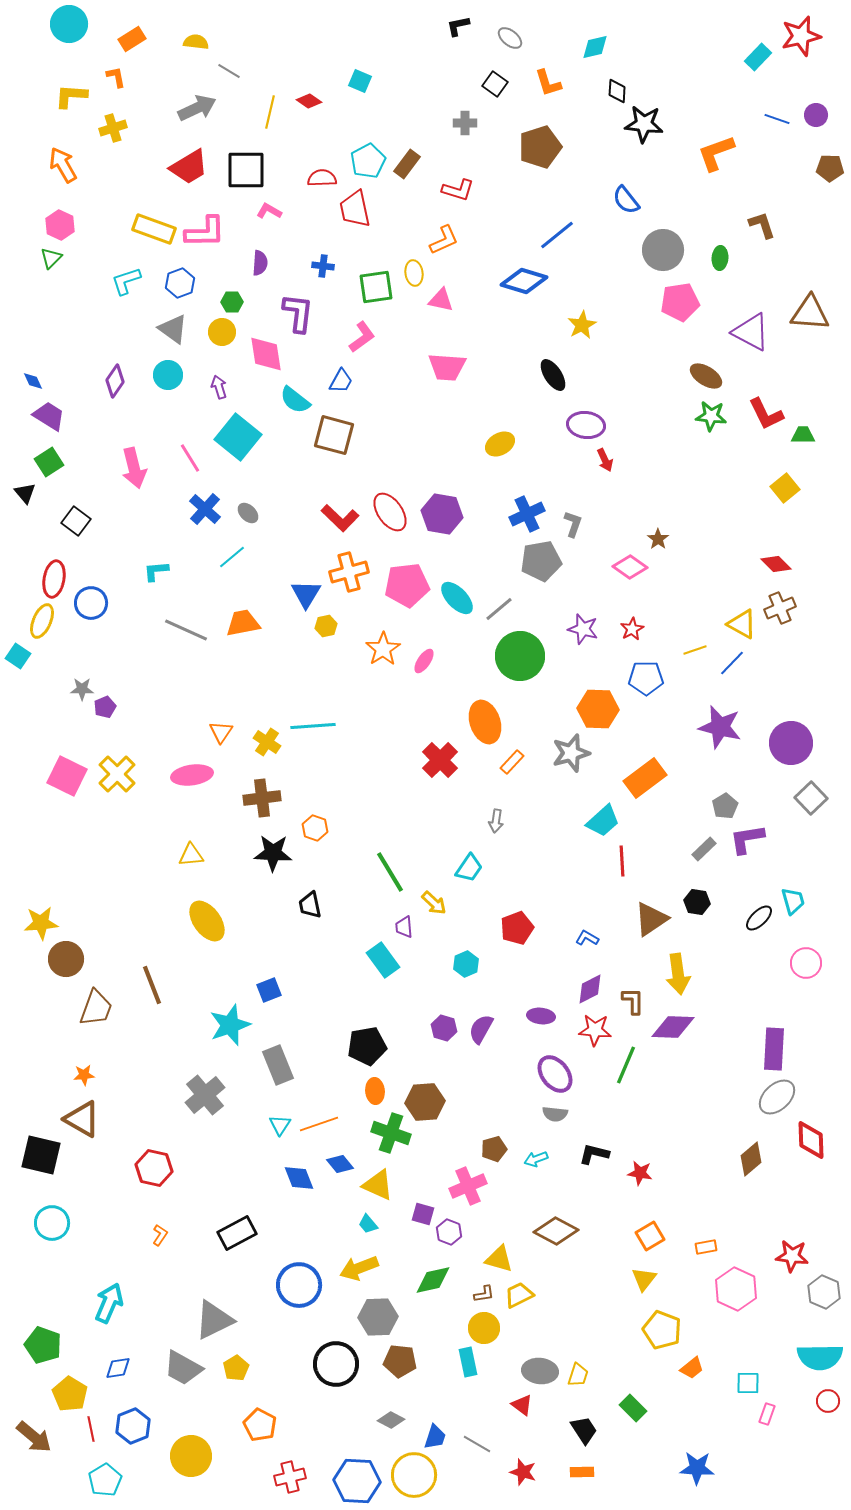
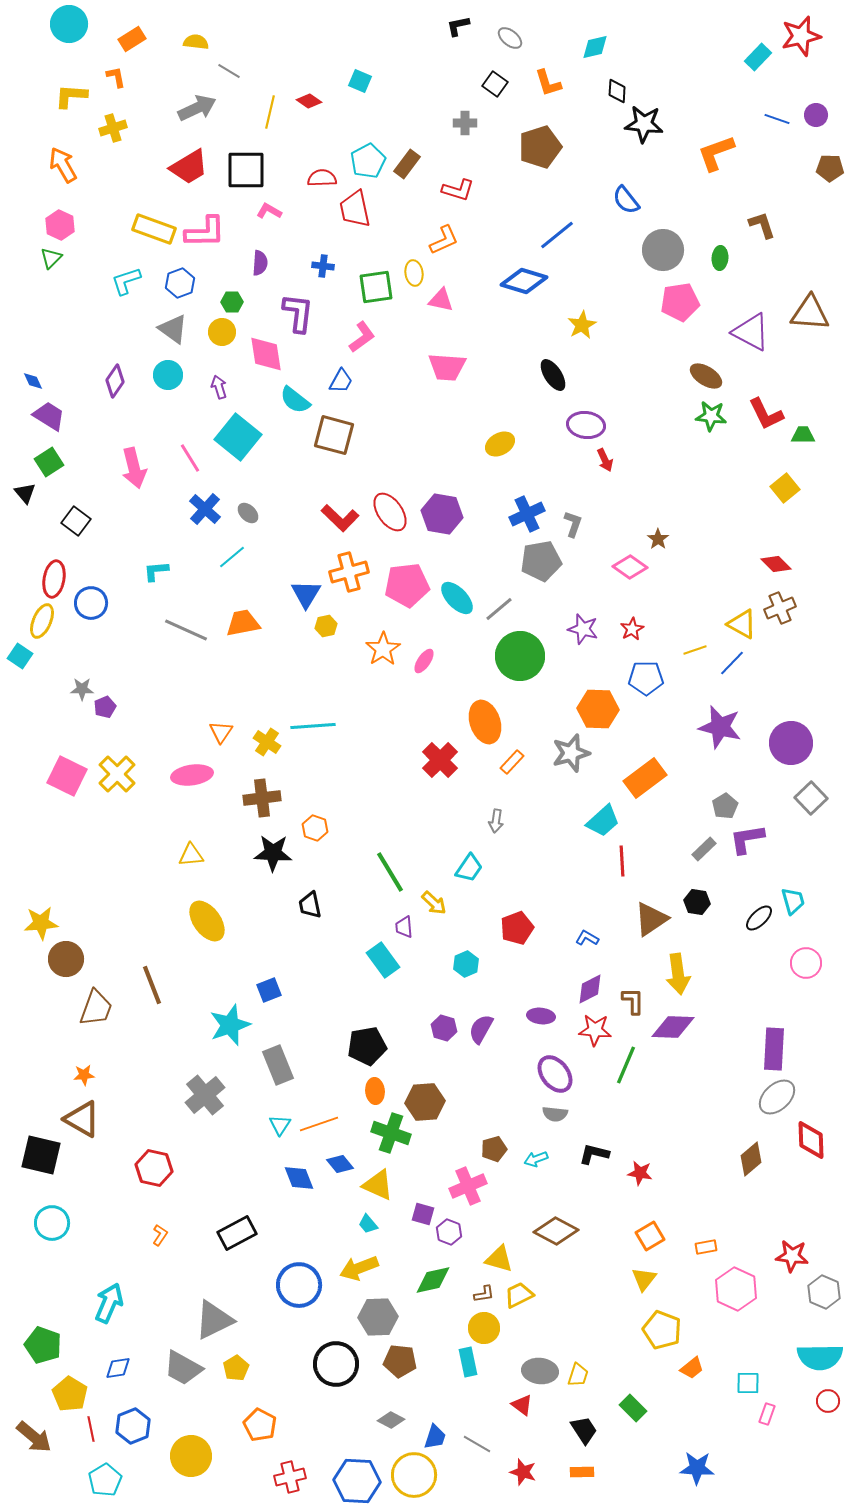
cyan square at (18, 656): moved 2 px right
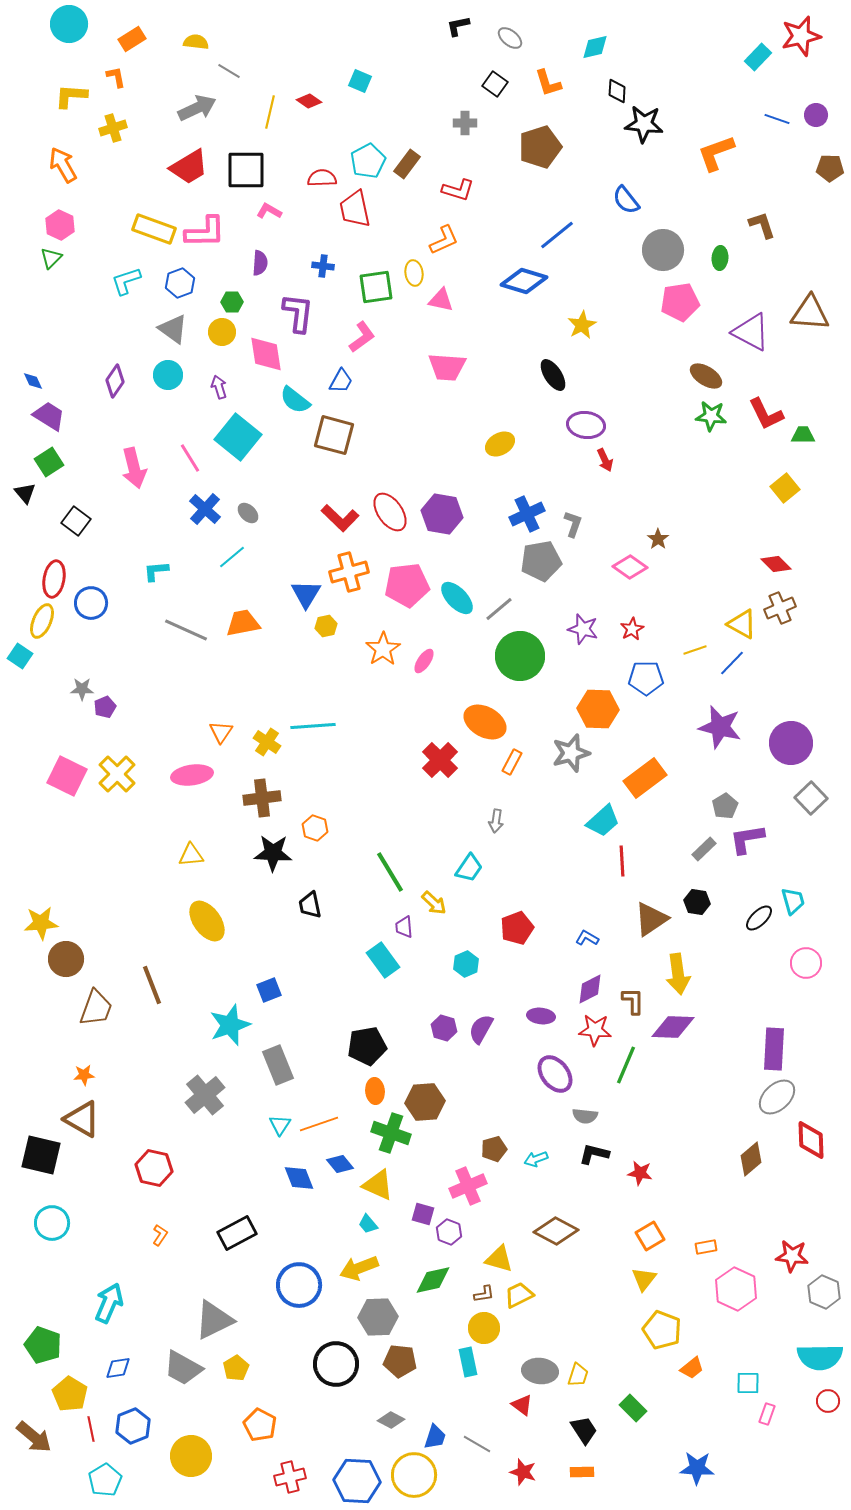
orange ellipse at (485, 722): rotated 42 degrees counterclockwise
orange rectangle at (512, 762): rotated 15 degrees counterclockwise
gray semicircle at (555, 1114): moved 30 px right, 2 px down
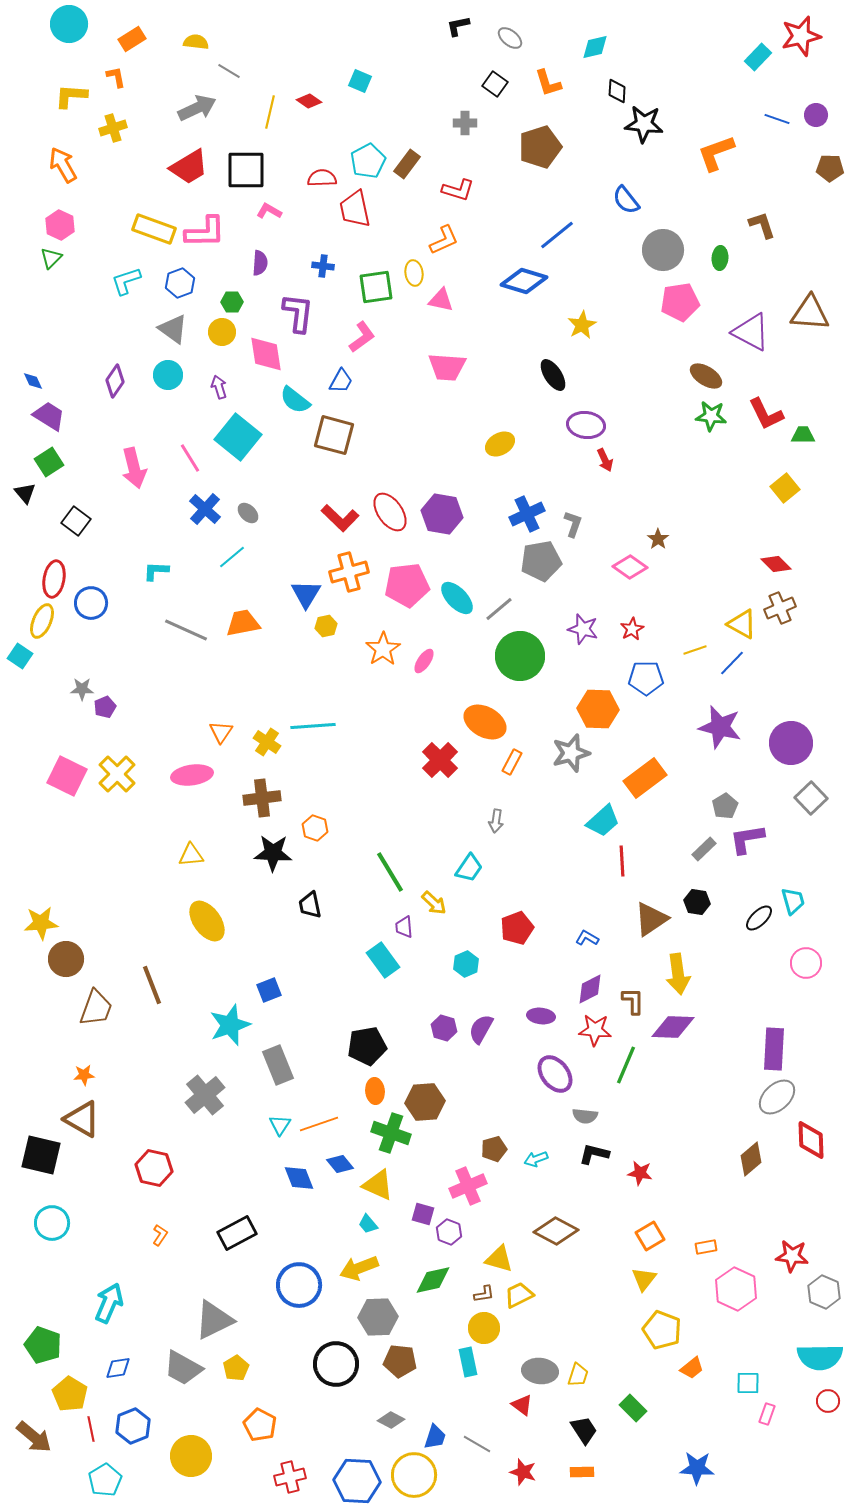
cyan L-shape at (156, 571): rotated 8 degrees clockwise
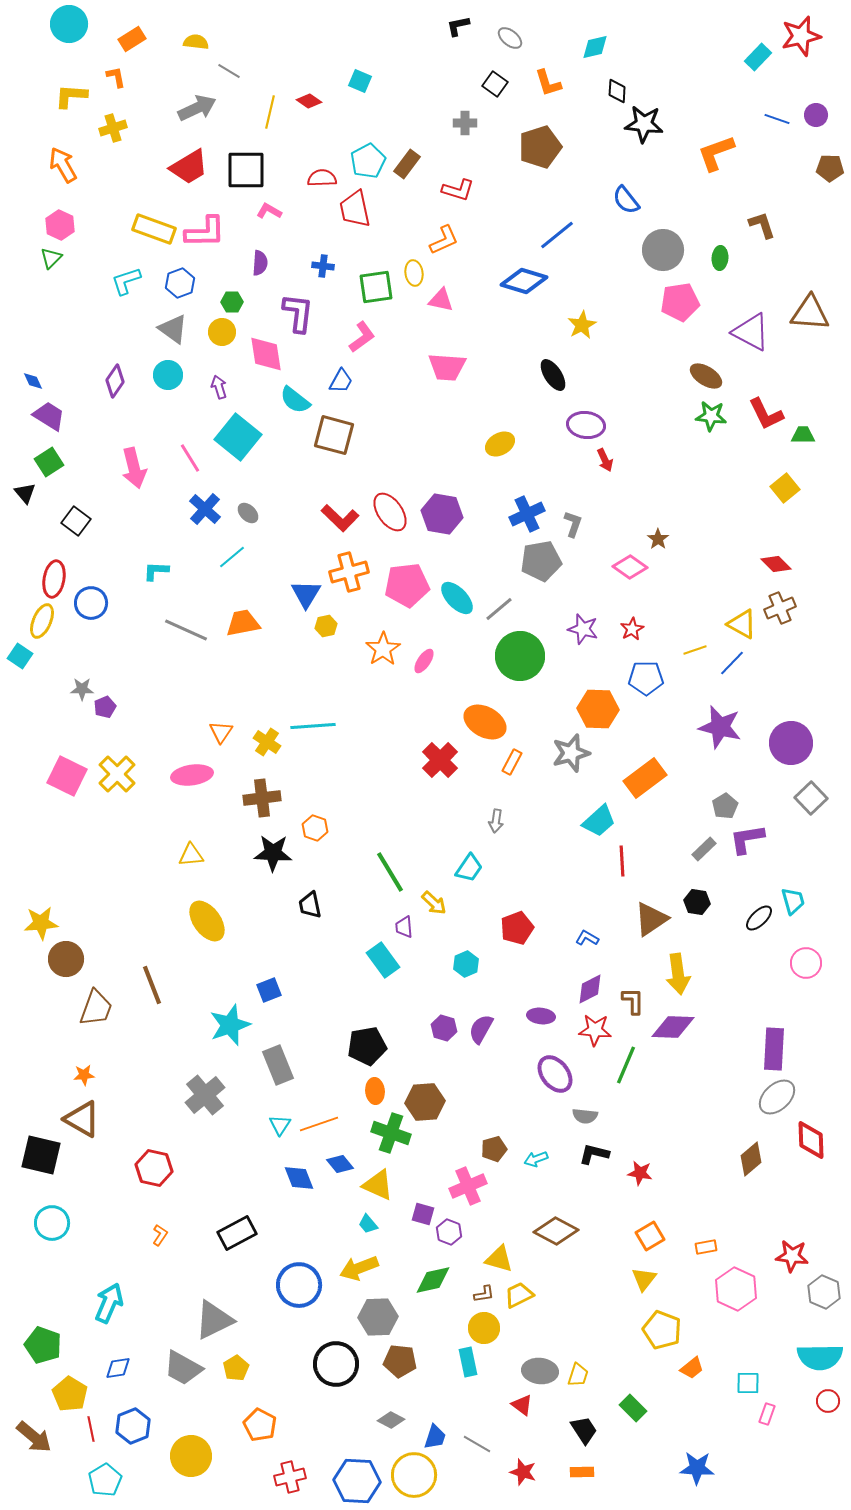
cyan trapezoid at (603, 821): moved 4 px left
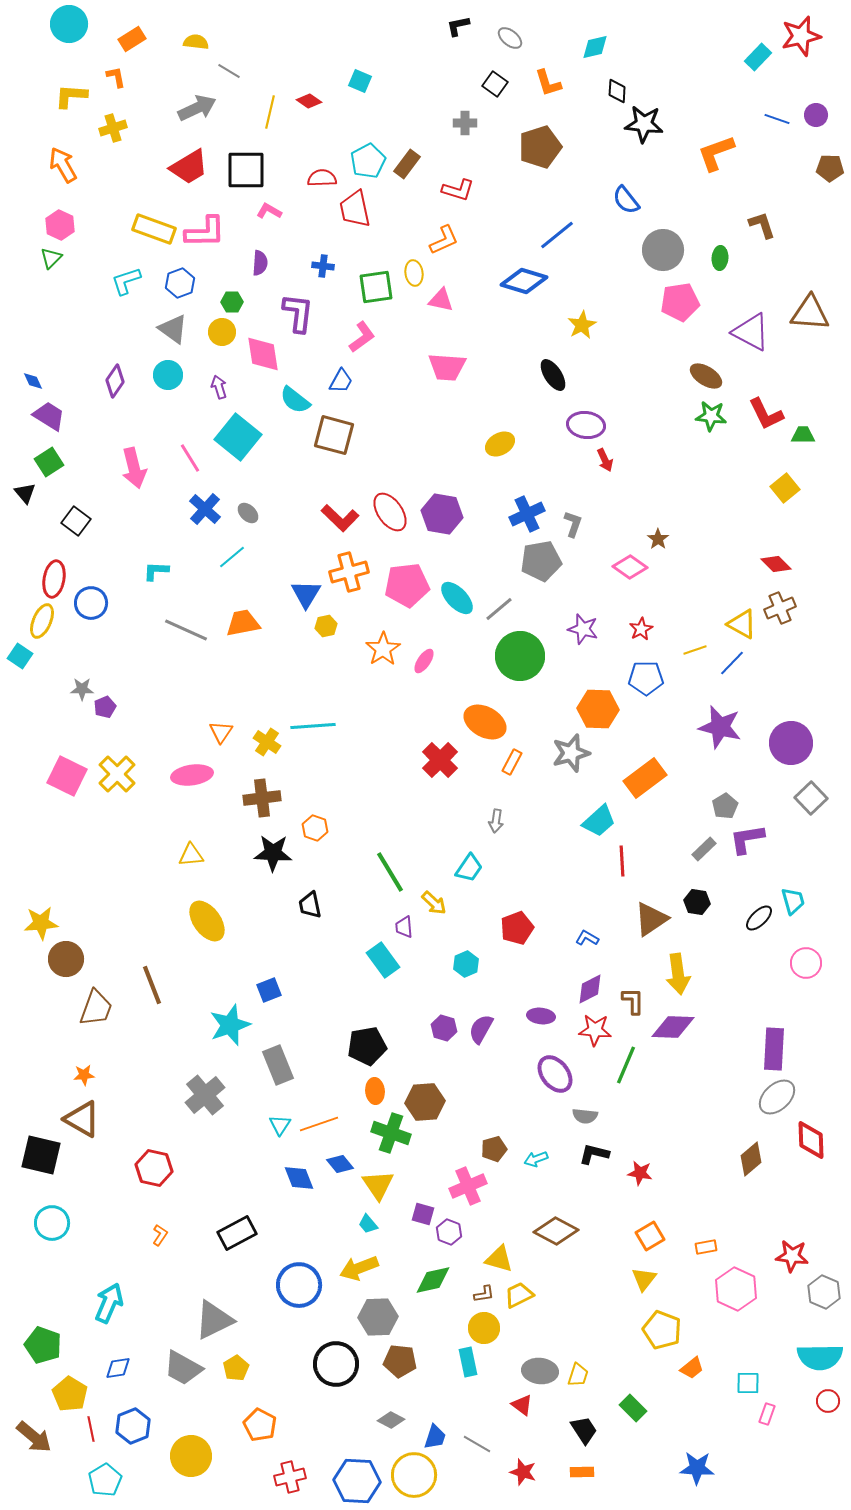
pink diamond at (266, 354): moved 3 px left
red star at (632, 629): moved 9 px right
yellow triangle at (378, 1185): rotated 32 degrees clockwise
